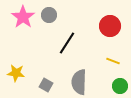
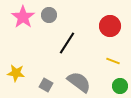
gray semicircle: rotated 125 degrees clockwise
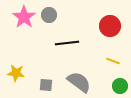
pink star: moved 1 px right
black line: rotated 50 degrees clockwise
gray square: rotated 24 degrees counterclockwise
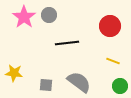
yellow star: moved 2 px left
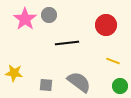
pink star: moved 1 px right, 2 px down
red circle: moved 4 px left, 1 px up
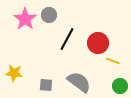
red circle: moved 8 px left, 18 px down
black line: moved 4 px up; rotated 55 degrees counterclockwise
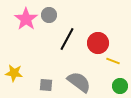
pink star: moved 1 px right
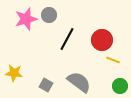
pink star: rotated 20 degrees clockwise
red circle: moved 4 px right, 3 px up
yellow line: moved 1 px up
gray square: rotated 24 degrees clockwise
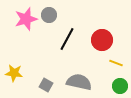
yellow line: moved 3 px right, 3 px down
gray semicircle: rotated 25 degrees counterclockwise
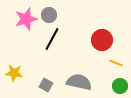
black line: moved 15 px left
